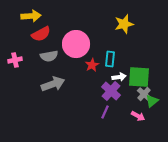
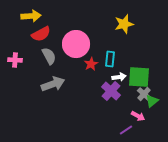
gray semicircle: rotated 108 degrees counterclockwise
pink cross: rotated 16 degrees clockwise
red star: moved 1 px left, 1 px up
purple line: moved 21 px right, 18 px down; rotated 32 degrees clockwise
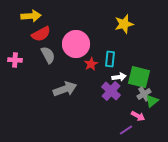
gray semicircle: moved 1 px left, 1 px up
green square: rotated 10 degrees clockwise
gray arrow: moved 12 px right, 5 px down
gray cross: rotated 16 degrees clockwise
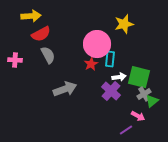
pink circle: moved 21 px right
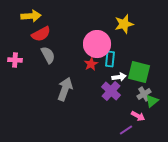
green square: moved 5 px up
gray arrow: rotated 50 degrees counterclockwise
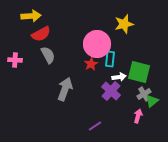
pink arrow: rotated 104 degrees counterclockwise
purple line: moved 31 px left, 4 px up
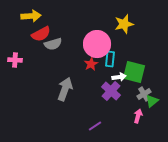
gray semicircle: moved 5 px right, 11 px up; rotated 102 degrees clockwise
green square: moved 5 px left
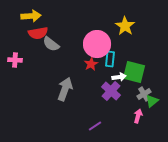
yellow star: moved 1 px right, 2 px down; rotated 24 degrees counterclockwise
red semicircle: moved 3 px left, 1 px up; rotated 18 degrees clockwise
gray semicircle: moved 2 px left; rotated 54 degrees clockwise
